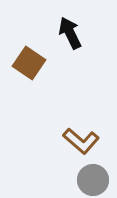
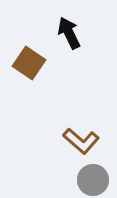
black arrow: moved 1 px left
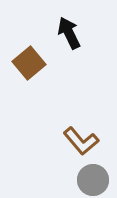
brown square: rotated 16 degrees clockwise
brown L-shape: rotated 9 degrees clockwise
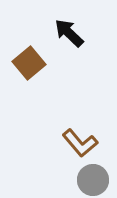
black arrow: rotated 20 degrees counterclockwise
brown L-shape: moved 1 px left, 2 px down
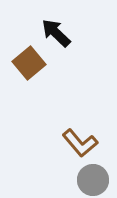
black arrow: moved 13 px left
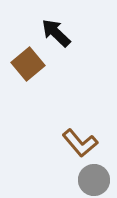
brown square: moved 1 px left, 1 px down
gray circle: moved 1 px right
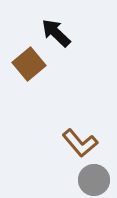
brown square: moved 1 px right
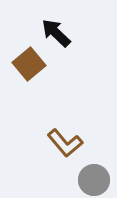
brown L-shape: moved 15 px left
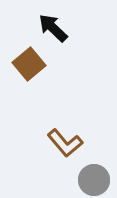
black arrow: moved 3 px left, 5 px up
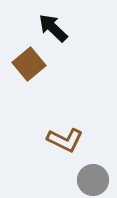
brown L-shape: moved 3 px up; rotated 24 degrees counterclockwise
gray circle: moved 1 px left
